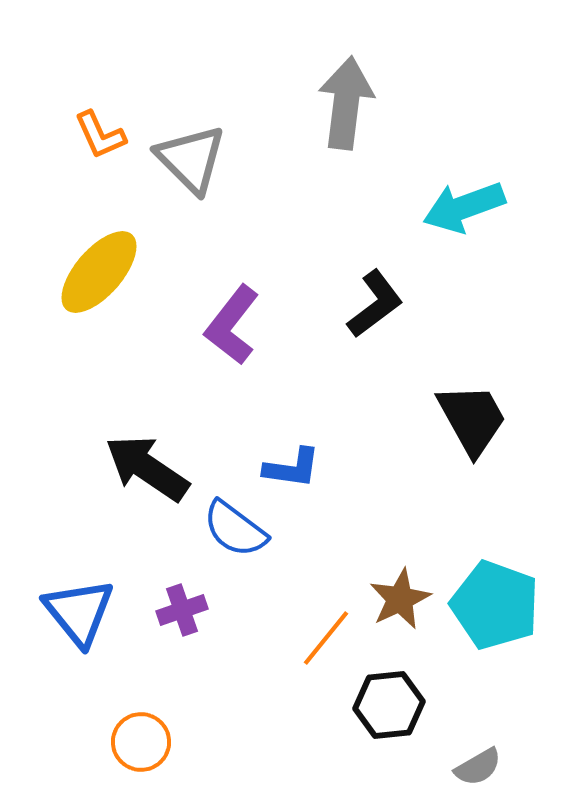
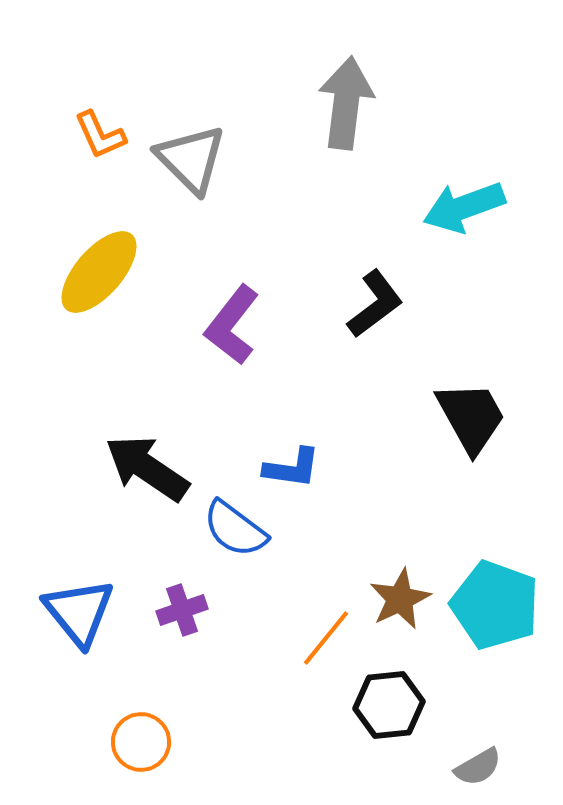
black trapezoid: moved 1 px left, 2 px up
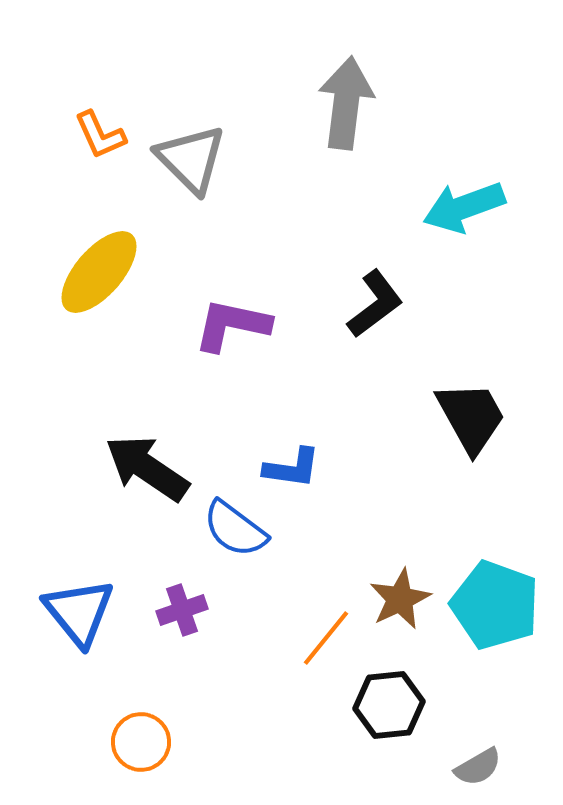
purple L-shape: rotated 64 degrees clockwise
